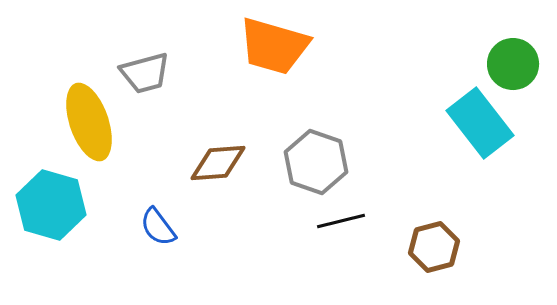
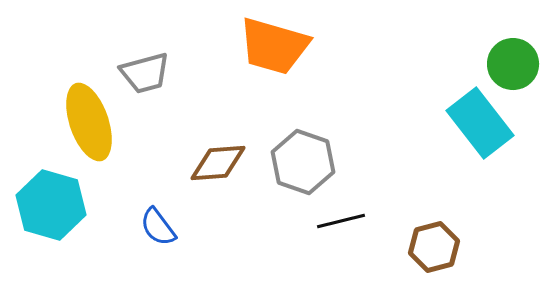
gray hexagon: moved 13 px left
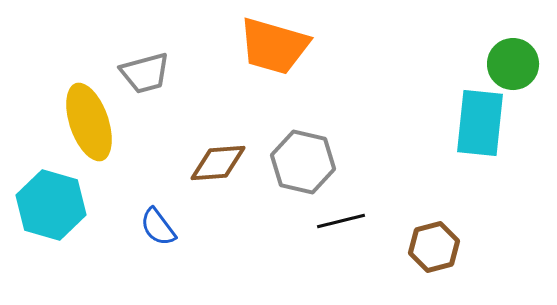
cyan rectangle: rotated 44 degrees clockwise
gray hexagon: rotated 6 degrees counterclockwise
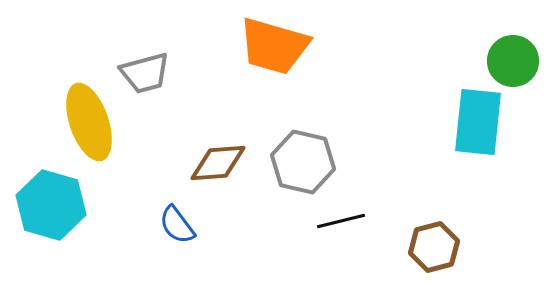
green circle: moved 3 px up
cyan rectangle: moved 2 px left, 1 px up
blue semicircle: moved 19 px right, 2 px up
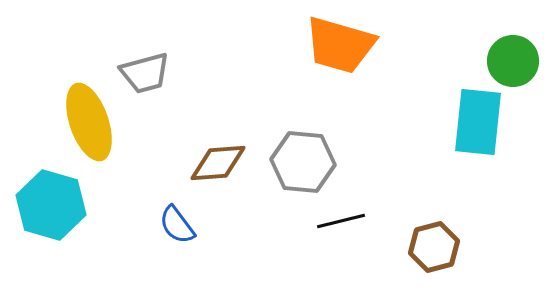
orange trapezoid: moved 66 px right, 1 px up
gray hexagon: rotated 8 degrees counterclockwise
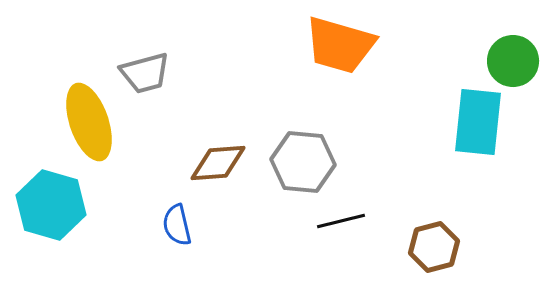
blue semicircle: rotated 24 degrees clockwise
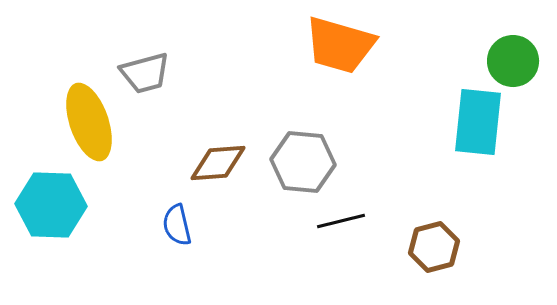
cyan hexagon: rotated 14 degrees counterclockwise
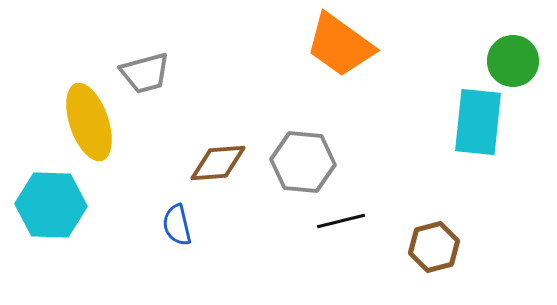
orange trapezoid: rotated 20 degrees clockwise
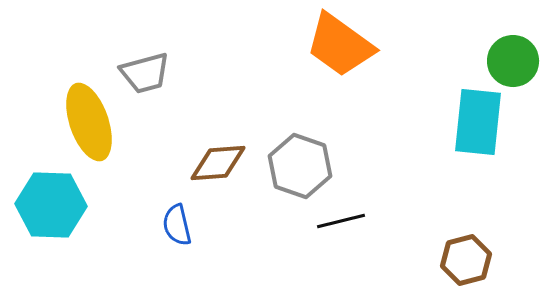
gray hexagon: moved 3 px left, 4 px down; rotated 14 degrees clockwise
brown hexagon: moved 32 px right, 13 px down
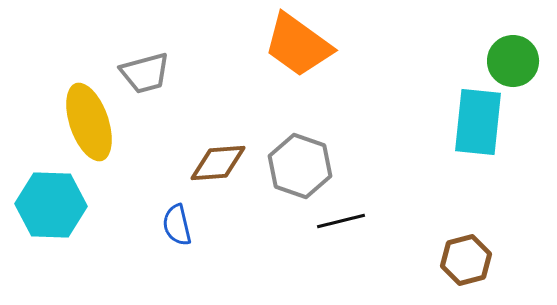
orange trapezoid: moved 42 px left
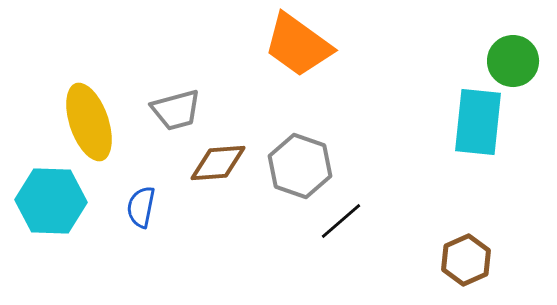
gray trapezoid: moved 31 px right, 37 px down
cyan hexagon: moved 4 px up
black line: rotated 27 degrees counterclockwise
blue semicircle: moved 36 px left, 18 px up; rotated 24 degrees clockwise
brown hexagon: rotated 9 degrees counterclockwise
